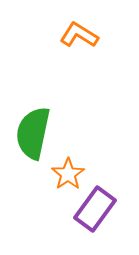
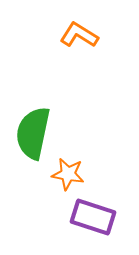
orange star: rotated 28 degrees counterclockwise
purple rectangle: moved 2 px left, 8 px down; rotated 72 degrees clockwise
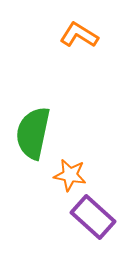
orange star: moved 2 px right, 1 px down
purple rectangle: rotated 24 degrees clockwise
